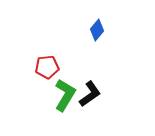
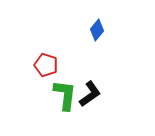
red pentagon: moved 1 px left, 2 px up; rotated 25 degrees clockwise
green L-shape: rotated 24 degrees counterclockwise
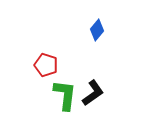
black L-shape: moved 3 px right, 1 px up
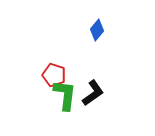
red pentagon: moved 8 px right, 10 px down
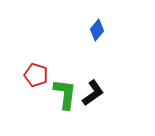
red pentagon: moved 18 px left
green L-shape: moved 1 px up
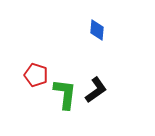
blue diamond: rotated 35 degrees counterclockwise
black L-shape: moved 3 px right, 3 px up
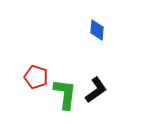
red pentagon: moved 2 px down
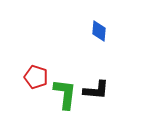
blue diamond: moved 2 px right, 1 px down
black L-shape: rotated 40 degrees clockwise
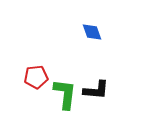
blue diamond: moved 7 px left, 1 px down; rotated 25 degrees counterclockwise
red pentagon: rotated 25 degrees counterclockwise
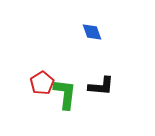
red pentagon: moved 6 px right, 6 px down; rotated 25 degrees counterclockwise
black L-shape: moved 5 px right, 4 px up
